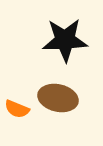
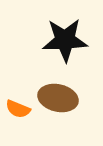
orange semicircle: moved 1 px right
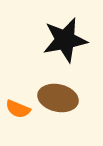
black star: rotated 9 degrees counterclockwise
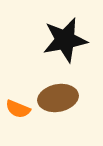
brown ellipse: rotated 24 degrees counterclockwise
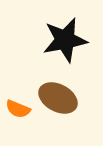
brown ellipse: rotated 39 degrees clockwise
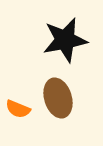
brown ellipse: rotated 45 degrees clockwise
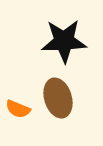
black star: moved 1 px left, 1 px down; rotated 9 degrees clockwise
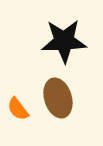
orange semicircle: rotated 30 degrees clockwise
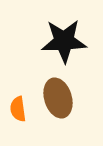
orange semicircle: rotated 30 degrees clockwise
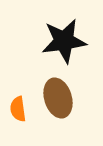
black star: rotated 6 degrees counterclockwise
